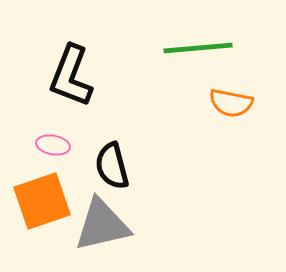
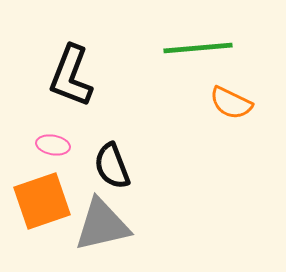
orange semicircle: rotated 15 degrees clockwise
black semicircle: rotated 6 degrees counterclockwise
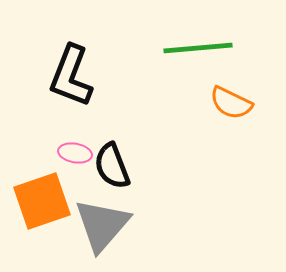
pink ellipse: moved 22 px right, 8 px down
gray triangle: rotated 36 degrees counterclockwise
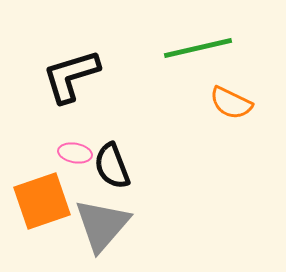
green line: rotated 8 degrees counterclockwise
black L-shape: rotated 52 degrees clockwise
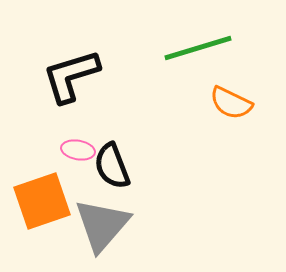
green line: rotated 4 degrees counterclockwise
pink ellipse: moved 3 px right, 3 px up
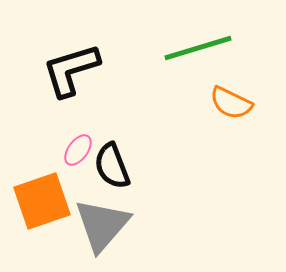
black L-shape: moved 6 px up
pink ellipse: rotated 64 degrees counterclockwise
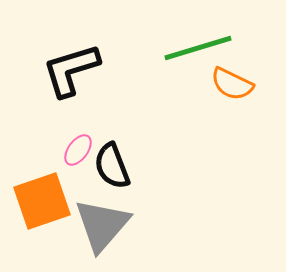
orange semicircle: moved 1 px right, 19 px up
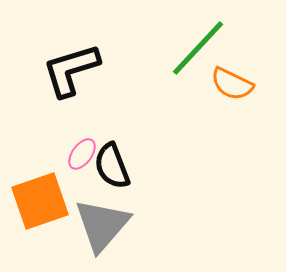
green line: rotated 30 degrees counterclockwise
pink ellipse: moved 4 px right, 4 px down
orange square: moved 2 px left
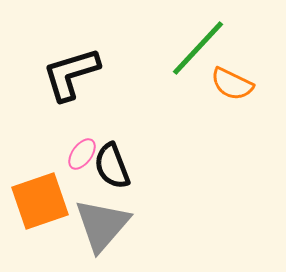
black L-shape: moved 4 px down
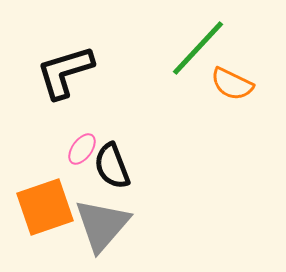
black L-shape: moved 6 px left, 2 px up
pink ellipse: moved 5 px up
orange square: moved 5 px right, 6 px down
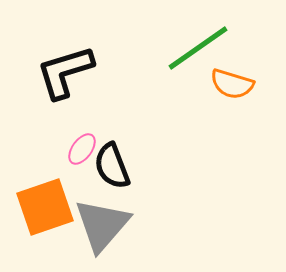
green line: rotated 12 degrees clockwise
orange semicircle: rotated 9 degrees counterclockwise
